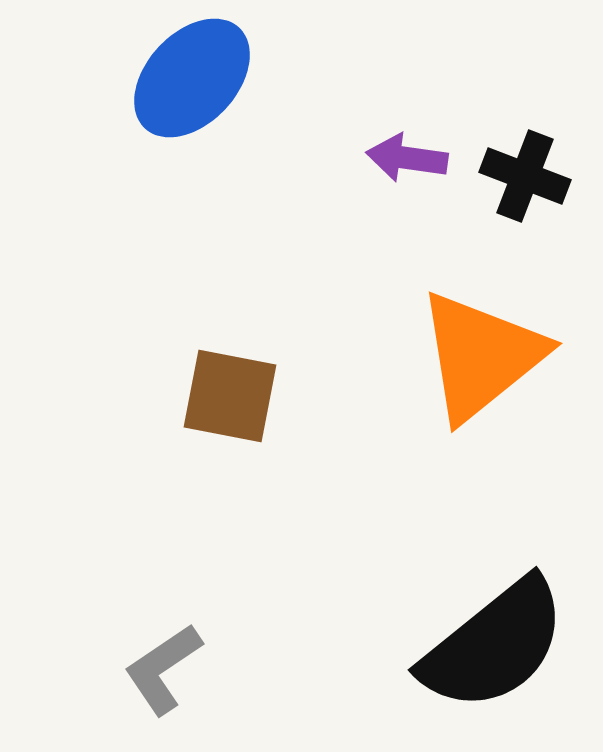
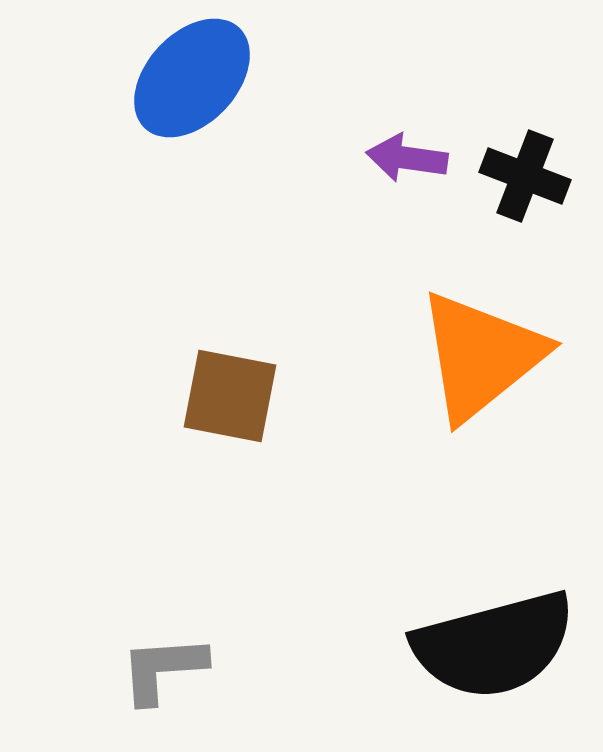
black semicircle: rotated 24 degrees clockwise
gray L-shape: rotated 30 degrees clockwise
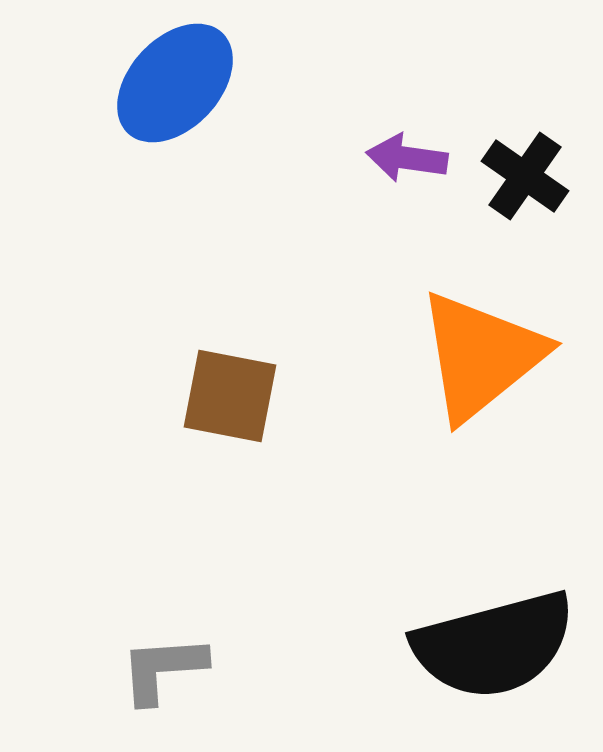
blue ellipse: moved 17 px left, 5 px down
black cross: rotated 14 degrees clockwise
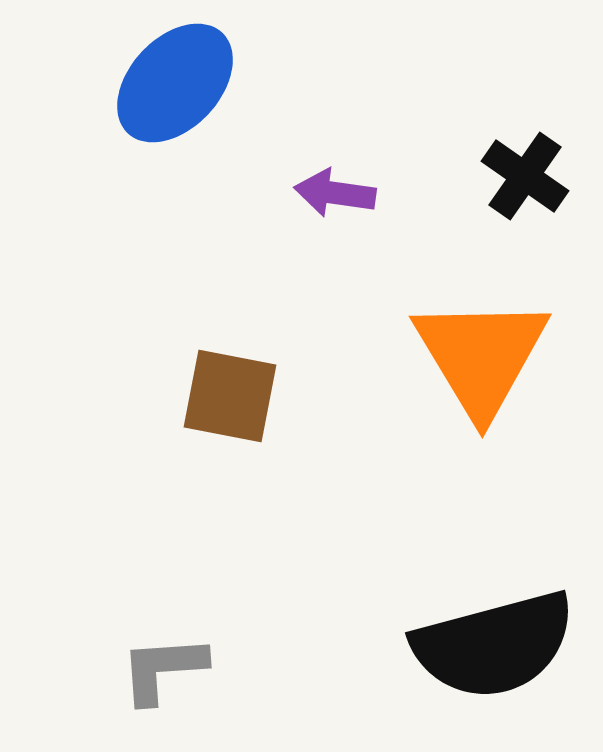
purple arrow: moved 72 px left, 35 px down
orange triangle: rotated 22 degrees counterclockwise
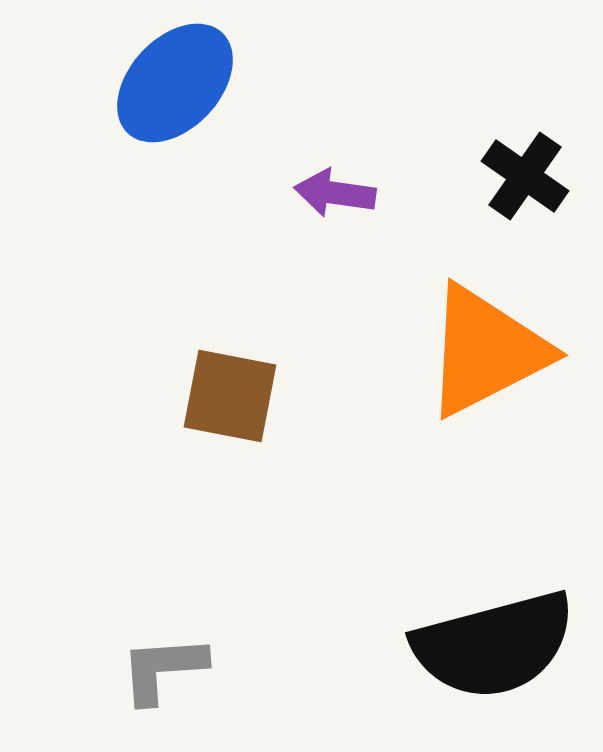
orange triangle: moved 5 px right, 5 px up; rotated 34 degrees clockwise
